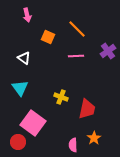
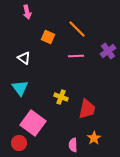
pink arrow: moved 3 px up
red circle: moved 1 px right, 1 px down
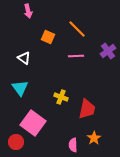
pink arrow: moved 1 px right, 1 px up
red circle: moved 3 px left, 1 px up
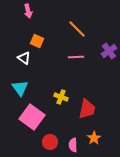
orange square: moved 11 px left, 4 px down
purple cross: moved 1 px right
pink line: moved 1 px down
pink square: moved 1 px left, 6 px up
red circle: moved 34 px right
